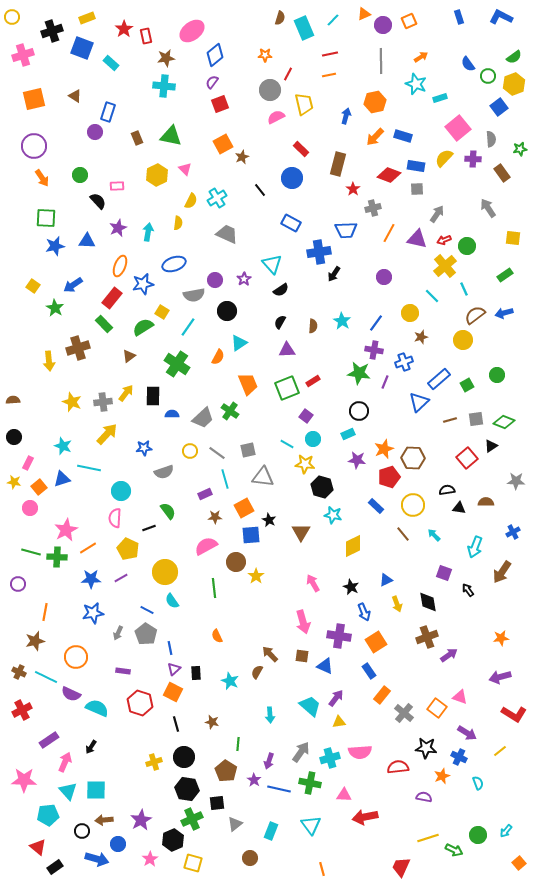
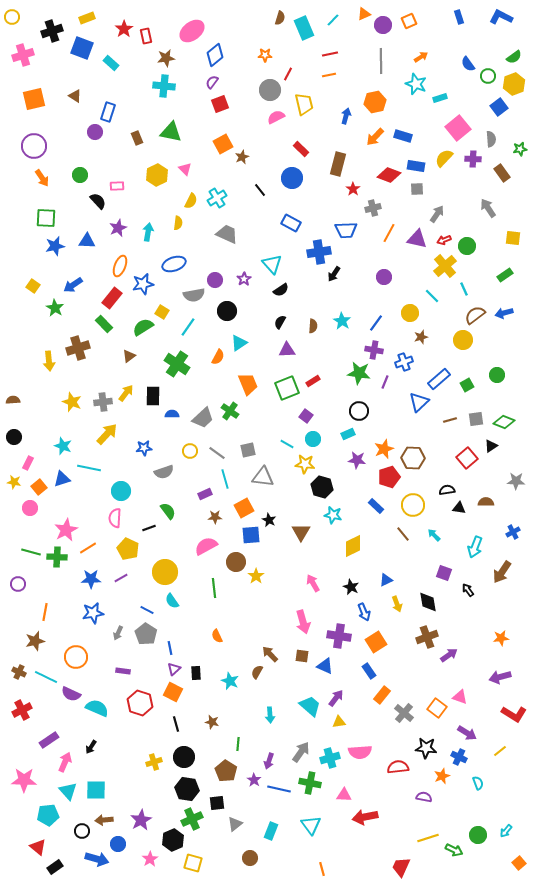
green triangle at (171, 136): moved 4 px up
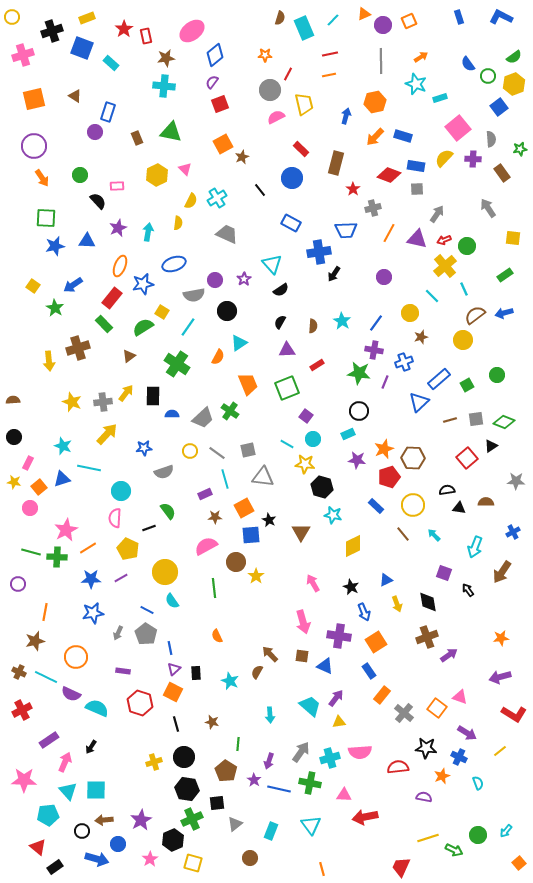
brown rectangle at (338, 164): moved 2 px left, 1 px up
red rectangle at (313, 381): moved 4 px right, 16 px up
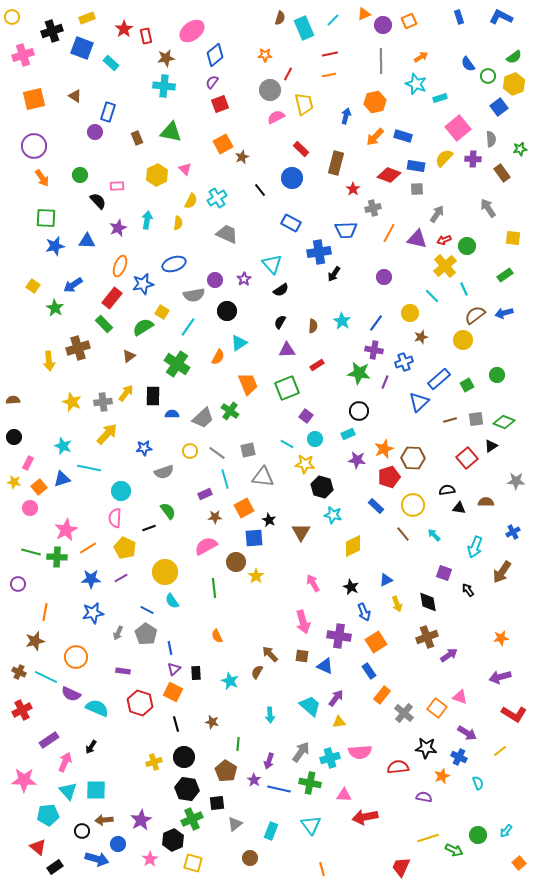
cyan arrow at (148, 232): moved 1 px left, 12 px up
cyan circle at (313, 439): moved 2 px right
blue square at (251, 535): moved 3 px right, 3 px down
yellow pentagon at (128, 549): moved 3 px left, 1 px up
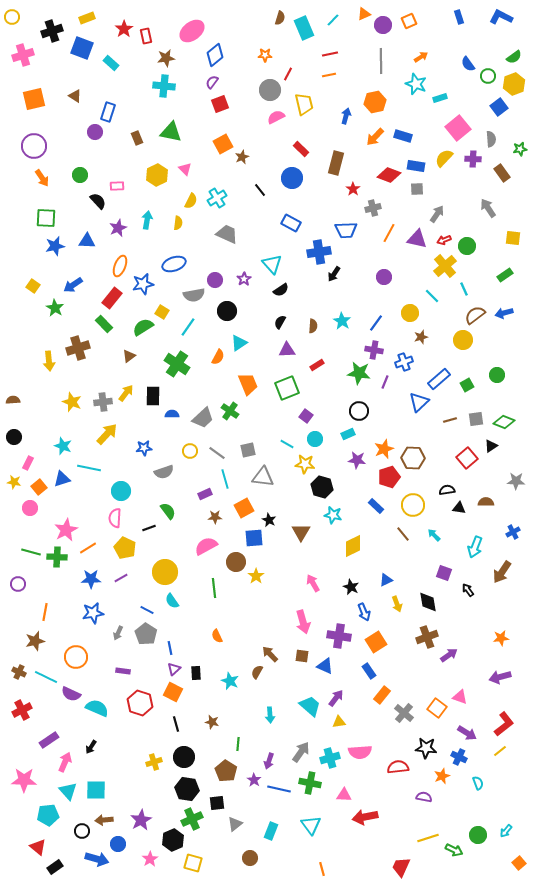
red L-shape at (514, 714): moved 10 px left, 10 px down; rotated 70 degrees counterclockwise
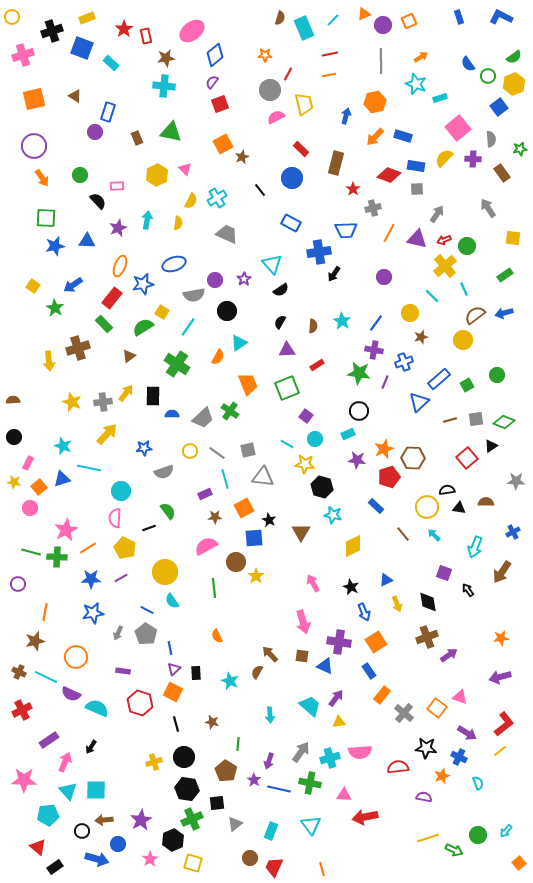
yellow circle at (413, 505): moved 14 px right, 2 px down
purple cross at (339, 636): moved 6 px down
red trapezoid at (401, 867): moved 127 px left
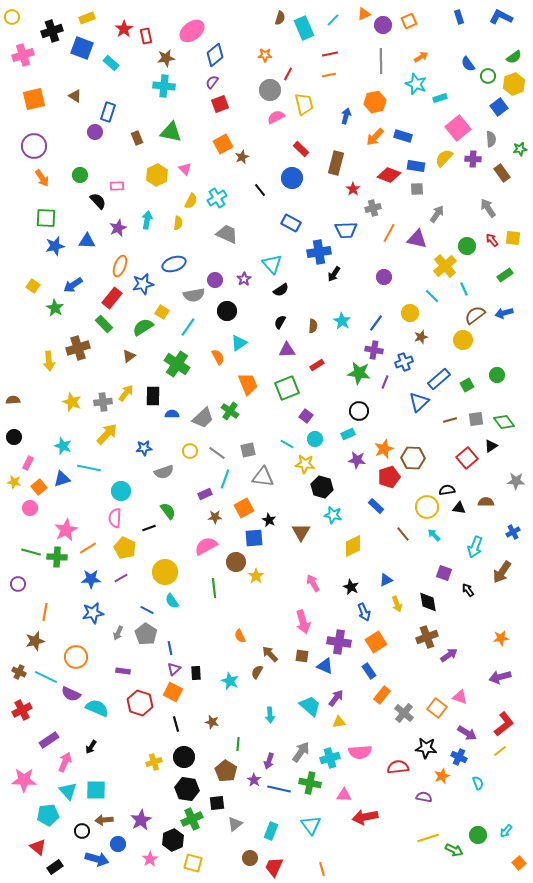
red arrow at (444, 240): moved 48 px right; rotated 72 degrees clockwise
orange semicircle at (218, 357): rotated 56 degrees counterclockwise
green diamond at (504, 422): rotated 30 degrees clockwise
cyan line at (225, 479): rotated 36 degrees clockwise
orange semicircle at (217, 636): moved 23 px right
